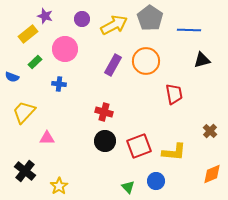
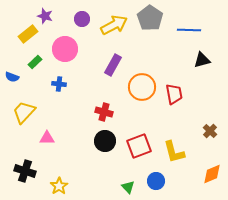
orange circle: moved 4 px left, 26 px down
yellow L-shape: rotated 70 degrees clockwise
black cross: rotated 20 degrees counterclockwise
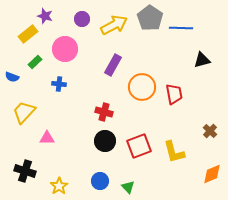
blue line: moved 8 px left, 2 px up
blue circle: moved 56 px left
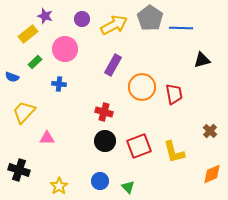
black cross: moved 6 px left, 1 px up
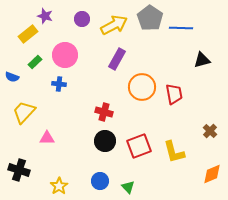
pink circle: moved 6 px down
purple rectangle: moved 4 px right, 6 px up
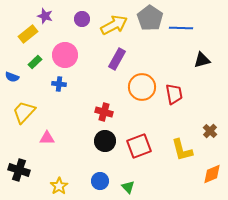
yellow L-shape: moved 8 px right, 2 px up
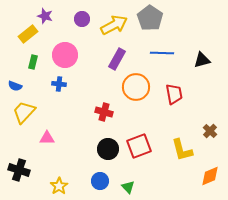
blue line: moved 19 px left, 25 px down
green rectangle: moved 2 px left; rotated 32 degrees counterclockwise
blue semicircle: moved 3 px right, 9 px down
orange circle: moved 6 px left
black circle: moved 3 px right, 8 px down
orange diamond: moved 2 px left, 2 px down
